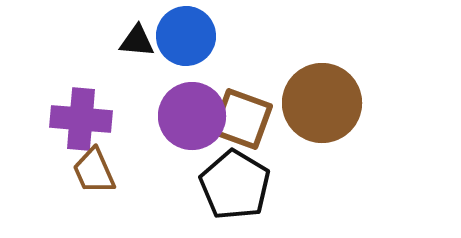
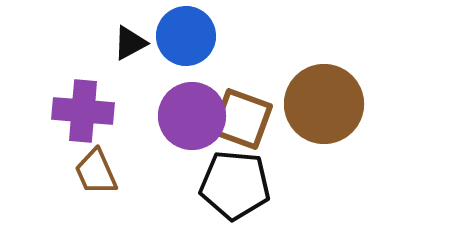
black triangle: moved 7 px left, 2 px down; rotated 33 degrees counterclockwise
brown circle: moved 2 px right, 1 px down
purple cross: moved 2 px right, 8 px up
brown trapezoid: moved 2 px right, 1 px down
black pentagon: rotated 26 degrees counterclockwise
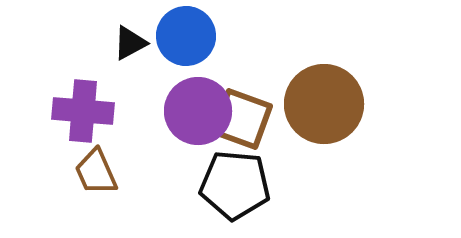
purple circle: moved 6 px right, 5 px up
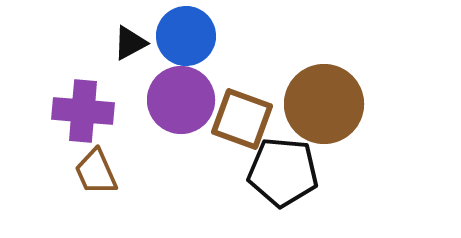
purple circle: moved 17 px left, 11 px up
black pentagon: moved 48 px right, 13 px up
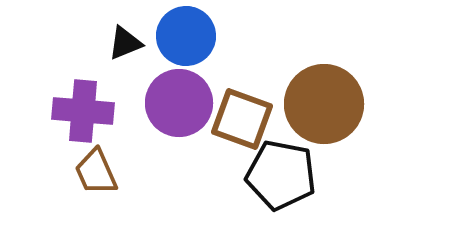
black triangle: moved 5 px left; rotated 6 degrees clockwise
purple circle: moved 2 px left, 3 px down
black pentagon: moved 2 px left, 3 px down; rotated 6 degrees clockwise
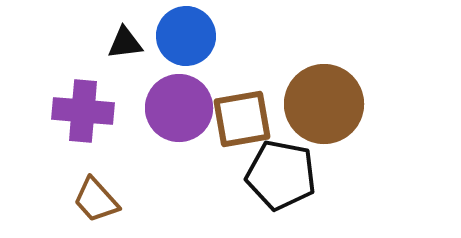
black triangle: rotated 15 degrees clockwise
purple circle: moved 5 px down
brown square: rotated 30 degrees counterclockwise
brown trapezoid: moved 28 px down; rotated 18 degrees counterclockwise
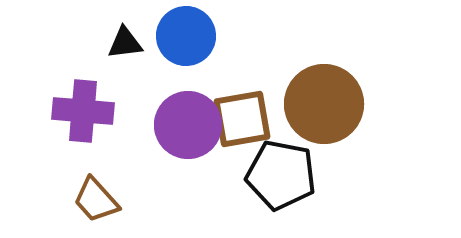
purple circle: moved 9 px right, 17 px down
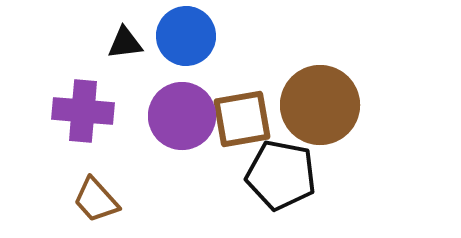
brown circle: moved 4 px left, 1 px down
purple circle: moved 6 px left, 9 px up
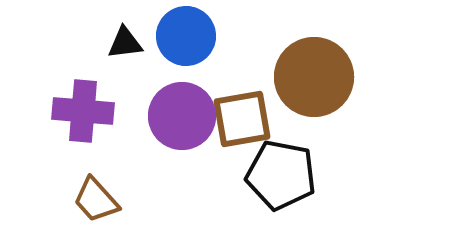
brown circle: moved 6 px left, 28 px up
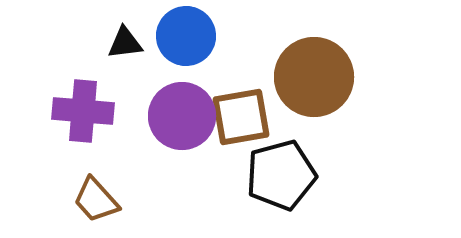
brown square: moved 1 px left, 2 px up
black pentagon: rotated 26 degrees counterclockwise
